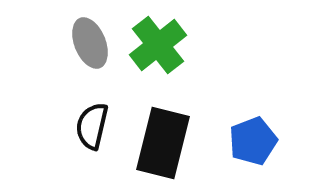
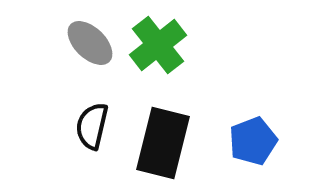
gray ellipse: rotated 24 degrees counterclockwise
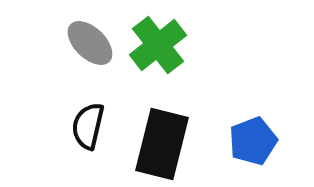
black semicircle: moved 4 px left
black rectangle: moved 1 px left, 1 px down
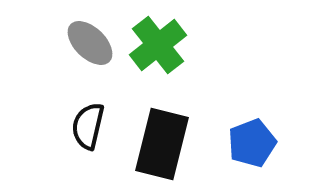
blue pentagon: moved 1 px left, 2 px down
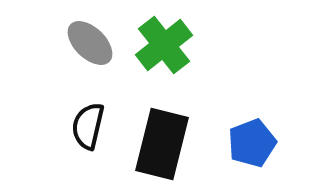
green cross: moved 6 px right
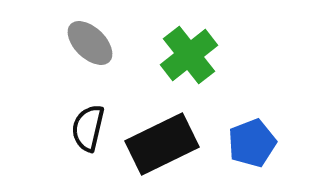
green cross: moved 25 px right, 10 px down
black semicircle: moved 2 px down
black rectangle: rotated 50 degrees clockwise
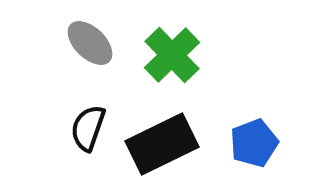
green cross: moved 17 px left; rotated 6 degrees counterclockwise
black semicircle: rotated 6 degrees clockwise
blue pentagon: moved 2 px right
